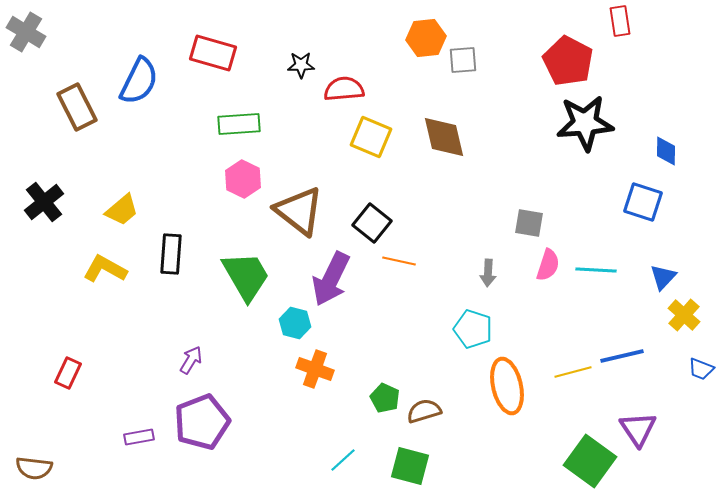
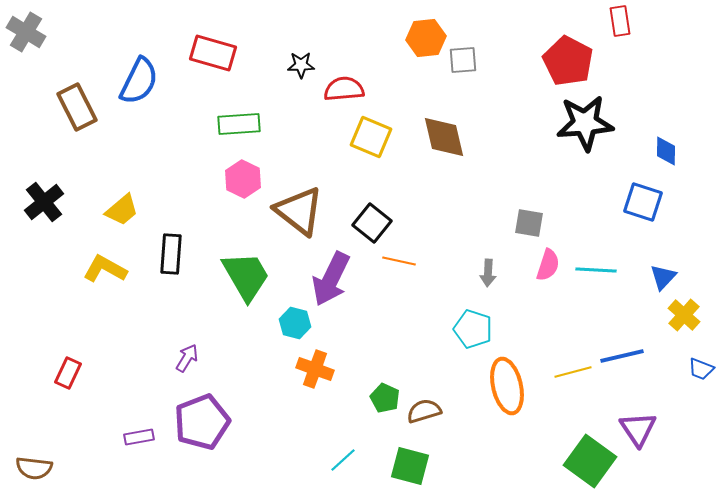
purple arrow at (191, 360): moved 4 px left, 2 px up
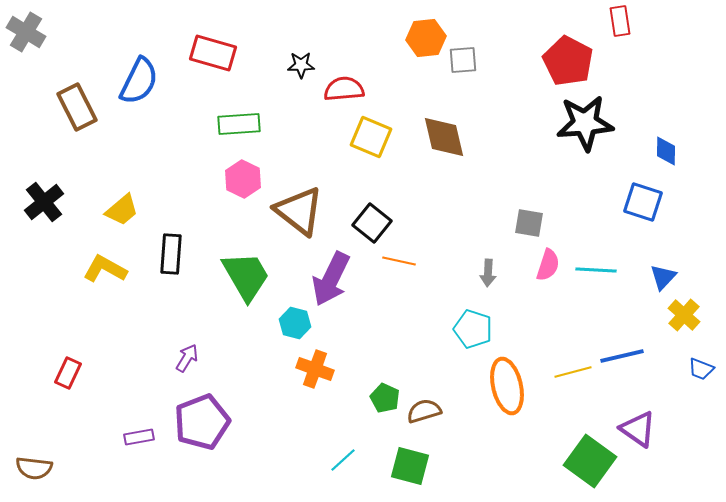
purple triangle at (638, 429): rotated 21 degrees counterclockwise
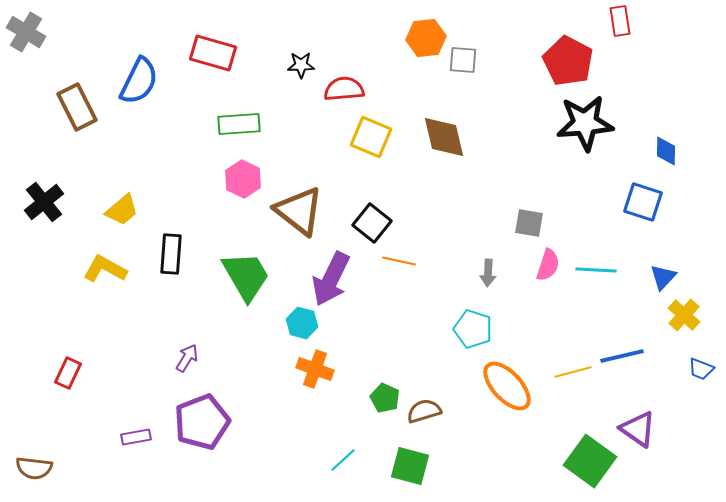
gray square at (463, 60): rotated 8 degrees clockwise
cyan hexagon at (295, 323): moved 7 px right
orange ellipse at (507, 386): rotated 30 degrees counterclockwise
purple rectangle at (139, 437): moved 3 px left
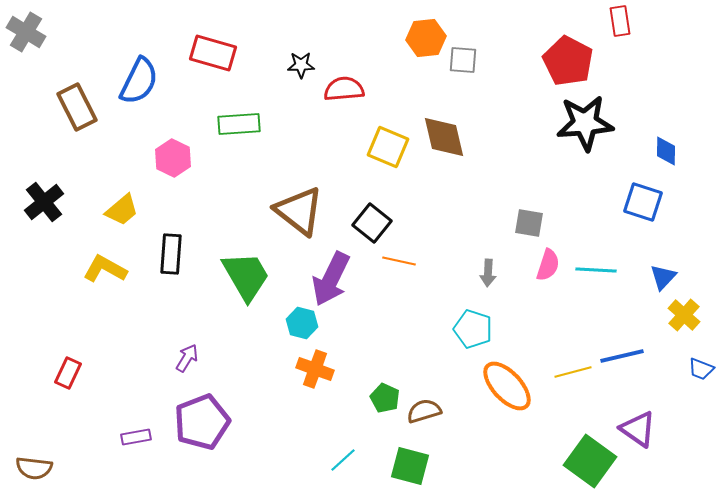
yellow square at (371, 137): moved 17 px right, 10 px down
pink hexagon at (243, 179): moved 70 px left, 21 px up
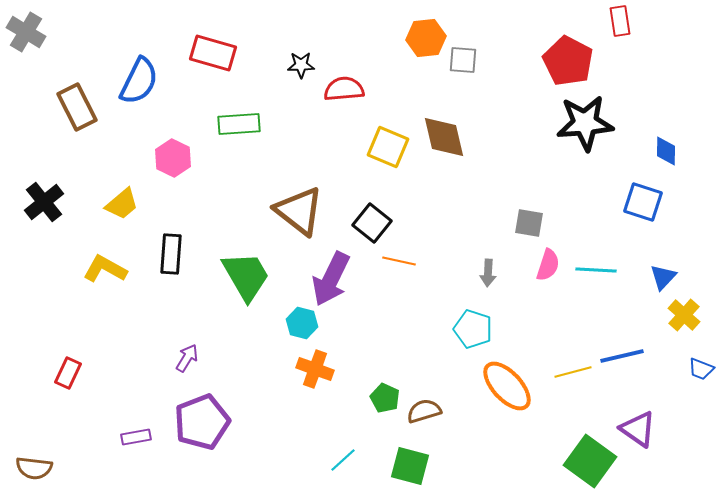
yellow trapezoid at (122, 210): moved 6 px up
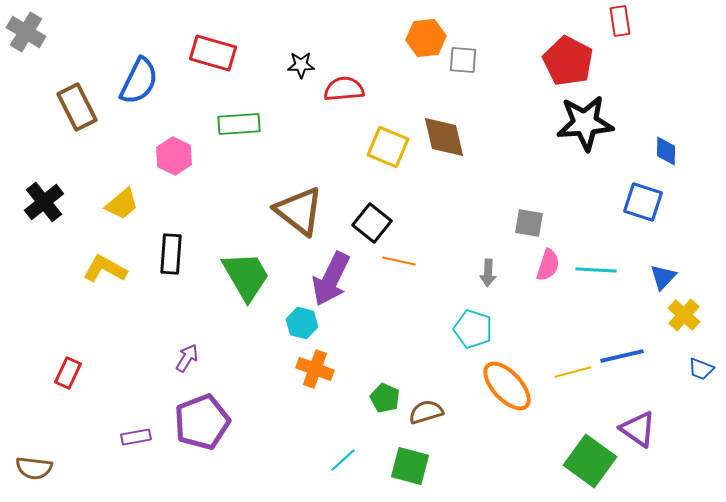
pink hexagon at (173, 158): moved 1 px right, 2 px up
brown semicircle at (424, 411): moved 2 px right, 1 px down
